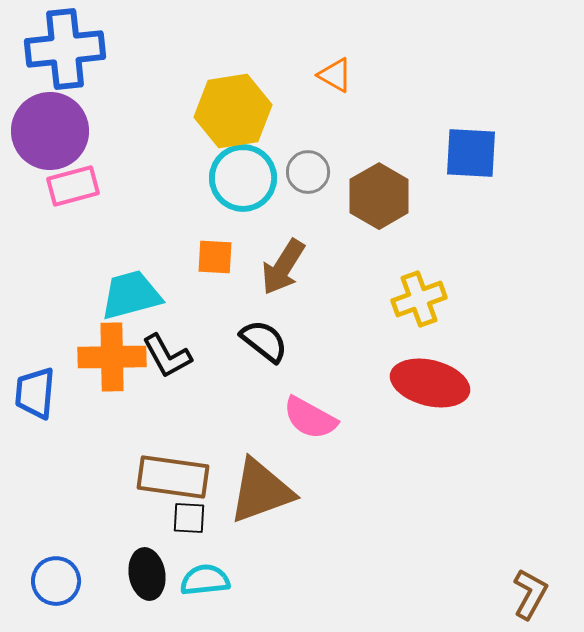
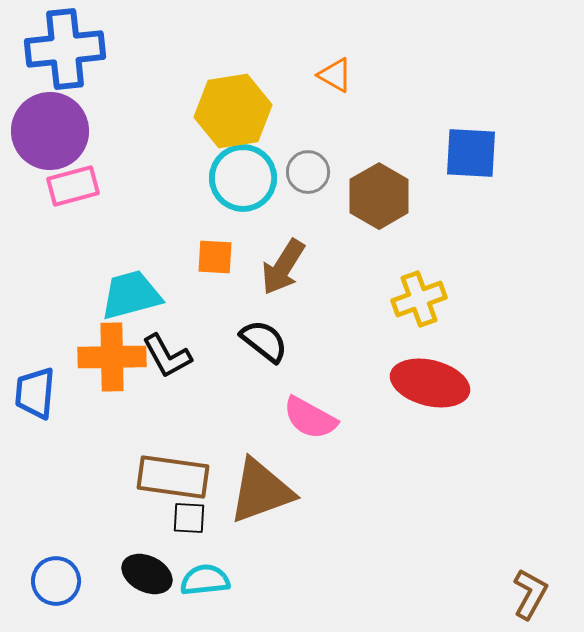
black ellipse: rotated 54 degrees counterclockwise
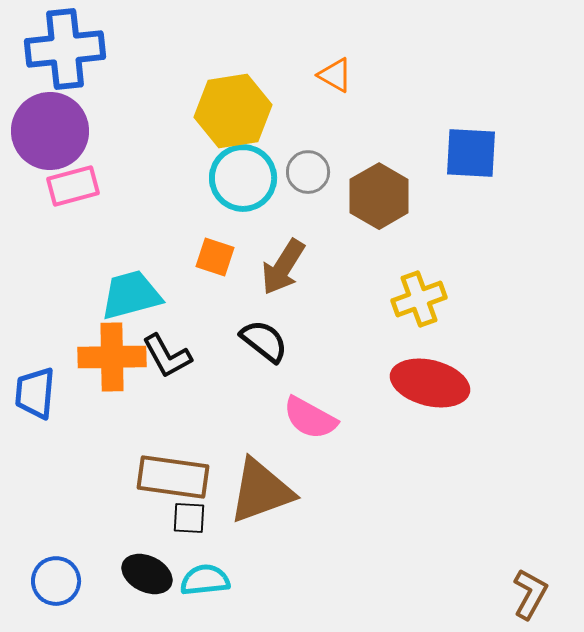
orange square: rotated 15 degrees clockwise
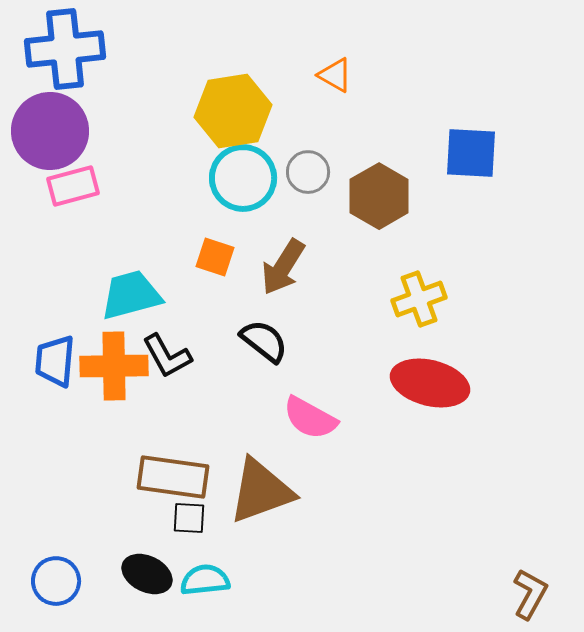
orange cross: moved 2 px right, 9 px down
blue trapezoid: moved 20 px right, 32 px up
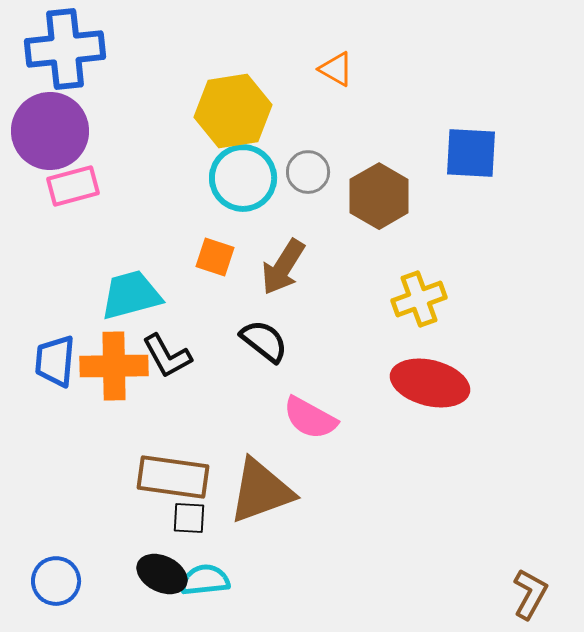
orange triangle: moved 1 px right, 6 px up
black ellipse: moved 15 px right
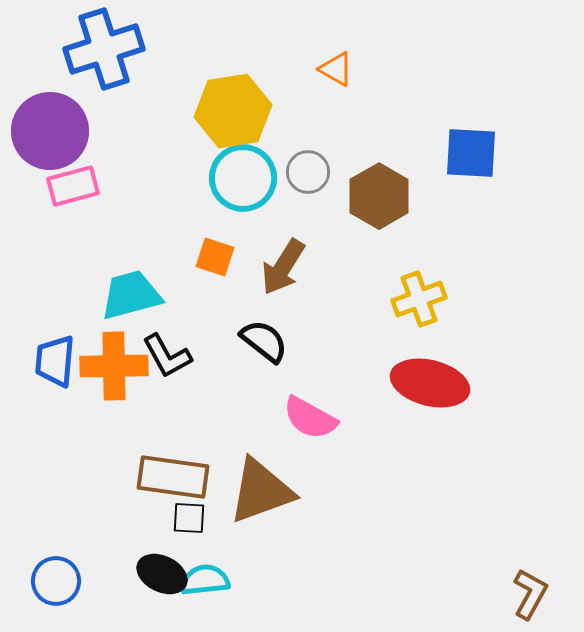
blue cross: moved 39 px right; rotated 12 degrees counterclockwise
